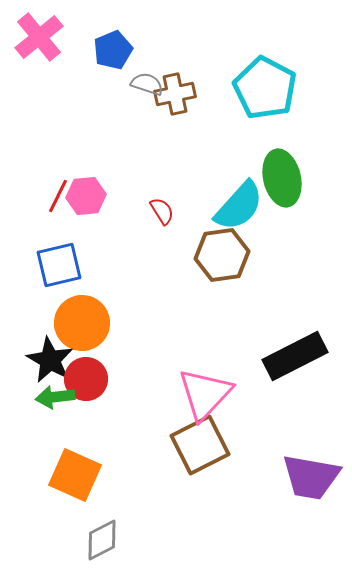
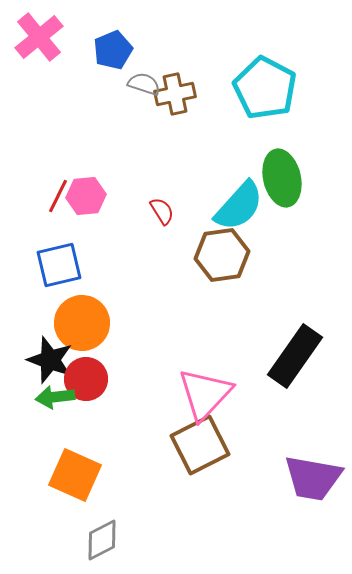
gray semicircle: moved 3 px left
black rectangle: rotated 28 degrees counterclockwise
black star: rotated 9 degrees counterclockwise
purple trapezoid: moved 2 px right, 1 px down
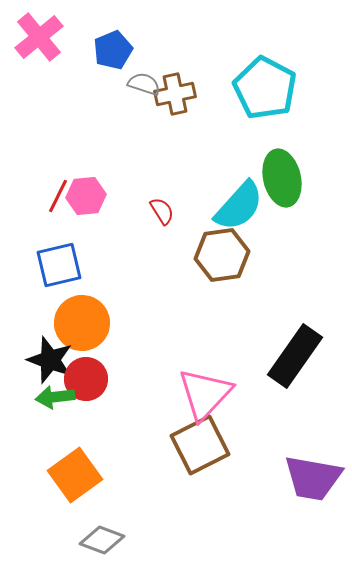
orange square: rotated 30 degrees clockwise
gray diamond: rotated 48 degrees clockwise
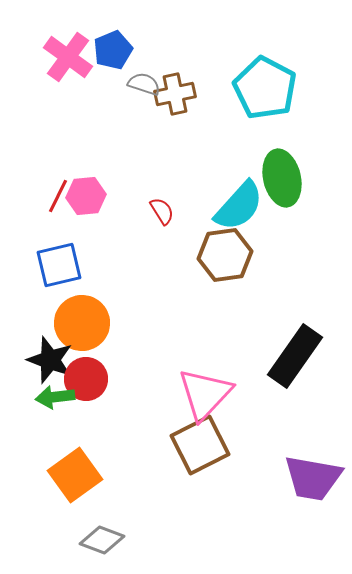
pink cross: moved 29 px right, 20 px down; rotated 15 degrees counterclockwise
brown hexagon: moved 3 px right
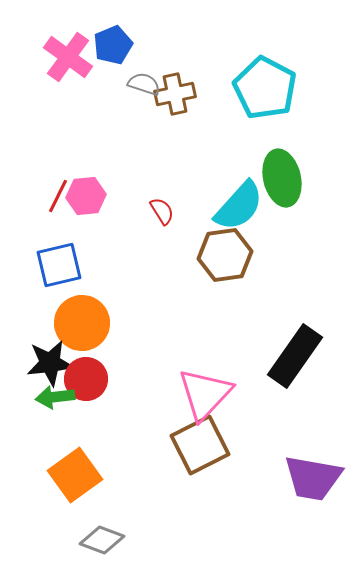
blue pentagon: moved 5 px up
black star: moved 3 px down; rotated 27 degrees counterclockwise
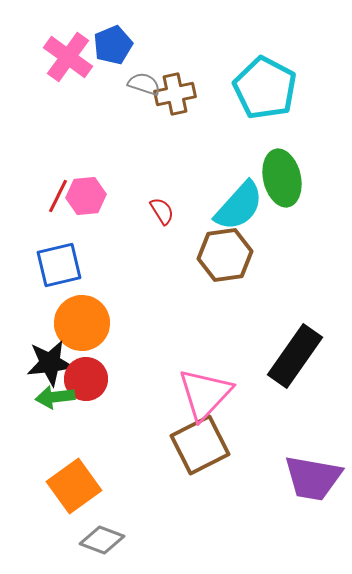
orange square: moved 1 px left, 11 px down
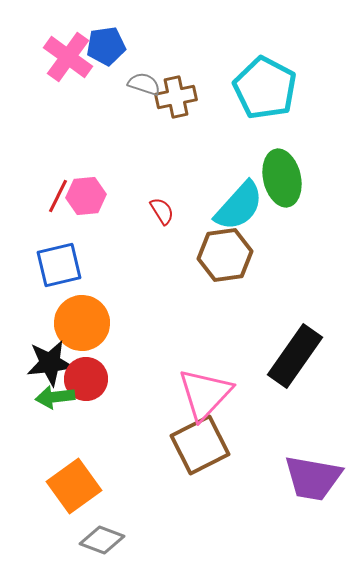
blue pentagon: moved 7 px left, 1 px down; rotated 15 degrees clockwise
brown cross: moved 1 px right, 3 px down
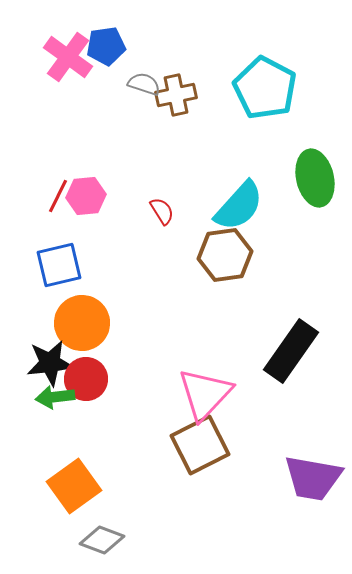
brown cross: moved 2 px up
green ellipse: moved 33 px right
black rectangle: moved 4 px left, 5 px up
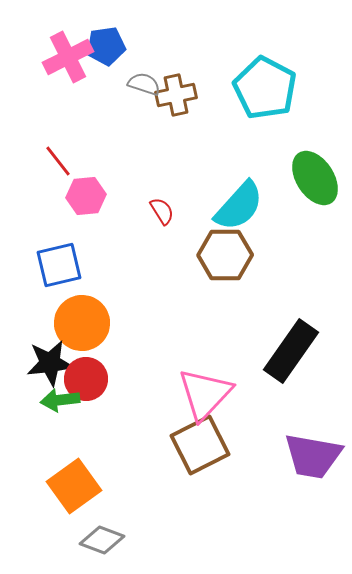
pink cross: rotated 27 degrees clockwise
green ellipse: rotated 20 degrees counterclockwise
red line: moved 35 px up; rotated 64 degrees counterclockwise
brown hexagon: rotated 8 degrees clockwise
green arrow: moved 5 px right, 3 px down
purple trapezoid: moved 22 px up
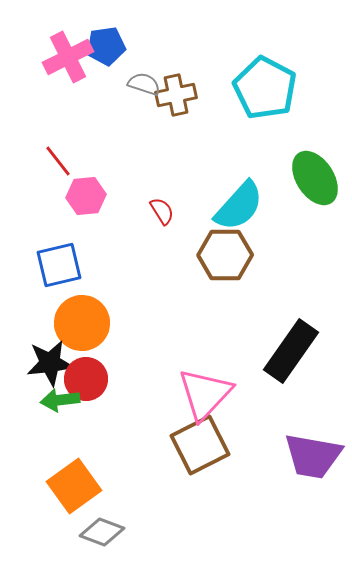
gray diamond: moved 8 px up
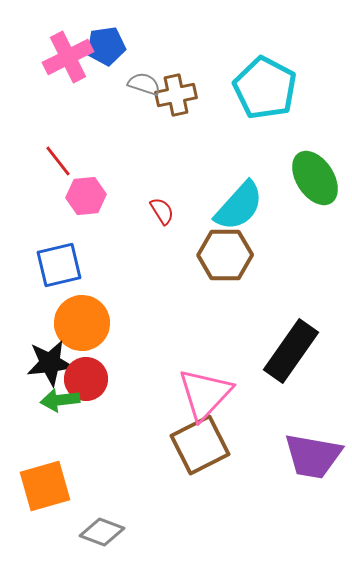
orange square: moved 29 px left; rotated 20 degrees clockwise
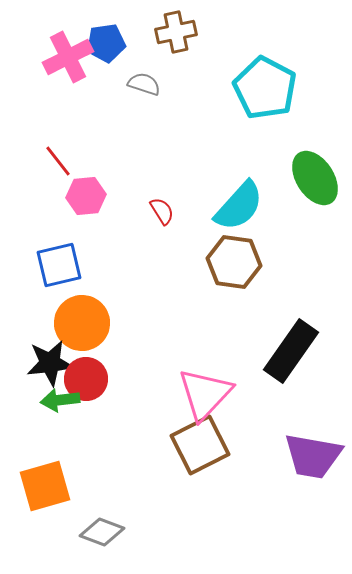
blue pentagon: moved 3 px up
brown cross: moved 63 px up
brown hexagon: moved 9 px right, 7 px down; rotated 8 degrees clockwise
